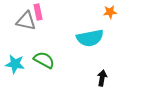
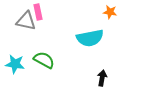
orange star: rotated 16 degrees clockwise
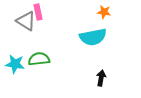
orange star: moved 6 px left
gray triangle: rotated 20 degrees clockwise
cyan semicircle: moved 3 px right, 1 px up
green semicircle: moved 5 px left, 1 px up; rotated 35 degrees counterclockwise
black arrow: moved 1 px left
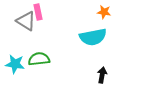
black arrow: moved 1 px right, 3 px up
